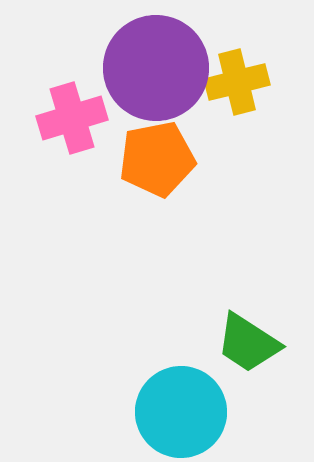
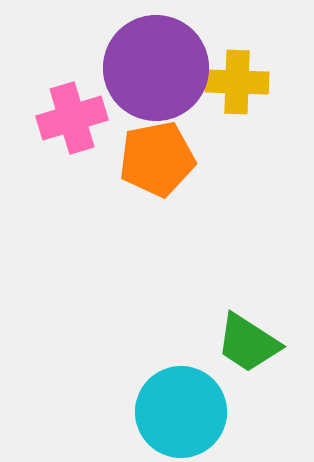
yellow cross: rotated 16 degrees clockwise
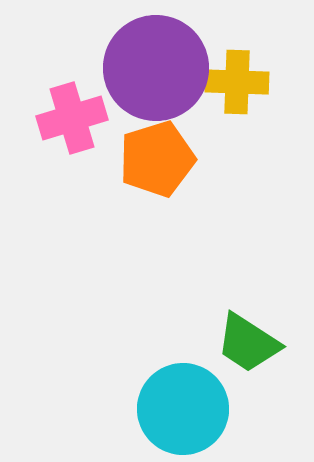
orange pentagon: rotated 6 degrees counterclockwise
cyan circle: moved 2 px right, 3 px up
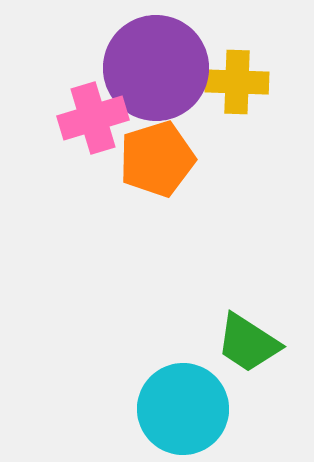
pink cross: moved 21 px right
